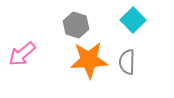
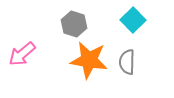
gray hexagon: moved 2 px left, 1 px up
orange star: rotated 12 degrees clockwise
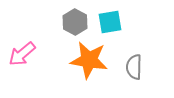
cyan square: moved 23 px left, 2 px down; rotated 35 degrees clockwise
gray hexagon: moved 1 px right, 2 px up; rotated 10 degrees clockwise
gray semicircle: moved 7 px right, 5 px down
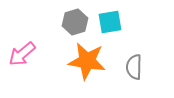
gray hexagon: rotated 15 degrees clockwise
orange star: moved 2 px left, 1 px down
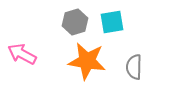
cyan square: moved 2 px right
pink arrow: rotated 68 degrees clockwise
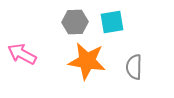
gray hexagon: rotated 15 degrees clockwise
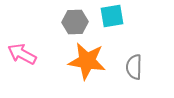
cyan square: moved 6 px up
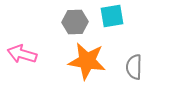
pink arrow: rotated 12 degrees counterclockwise
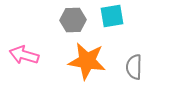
gray hexagon: moved 2 px left, 2 px up
pink arrow: moved 2 px right, 1 px down
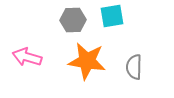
pink arrow: moved 3 px right, 2 px down
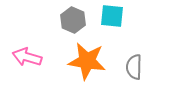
cyan square: rotated 15 degrees clockwise
gray hexagon: rotated 25 degrees clockwise
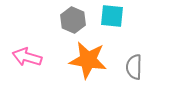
orange star: moved 1 px right, 1 px up
